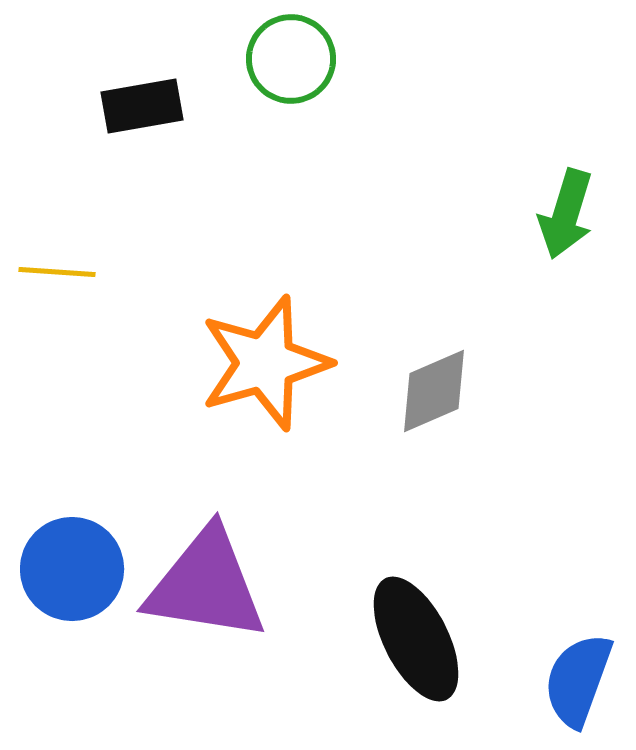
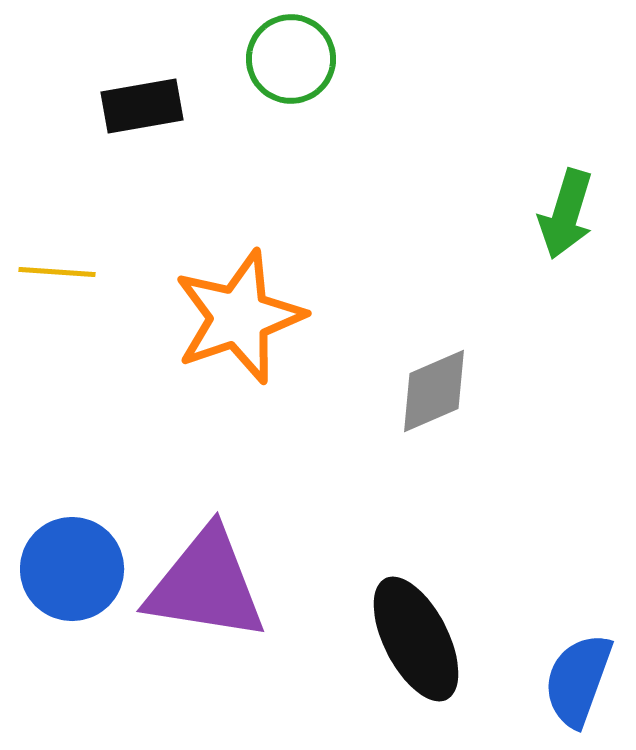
orange star: moved 26 px left, 46 px up; rotated 3 degrees counterclockwise
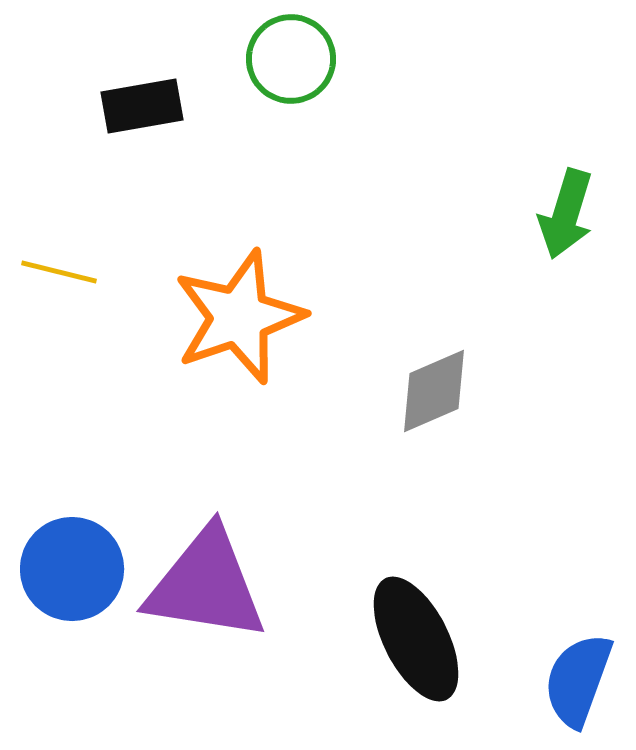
yellow line: moved 2 px right; rotated 10 degrees clockwise
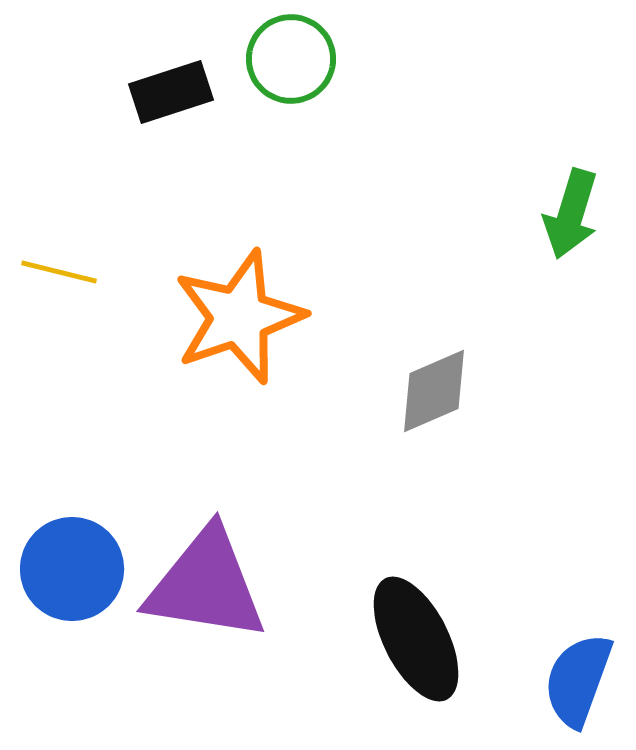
black rectangle: moved 29 px right, 14 px up; rotated 8 degrees counterclockwise
green arrow: moved 5 px right
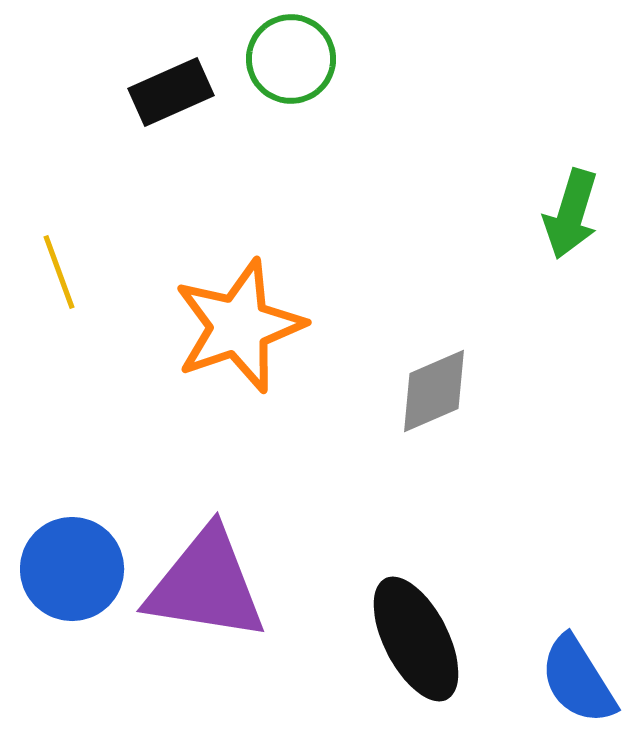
black rectangle: rotated 6 degrees counterclockwise
yellow line: rotated 56 degrees clockwise
orange star: moved 9 px down
blue semicircle: rotated 52 degrees counterclockwise
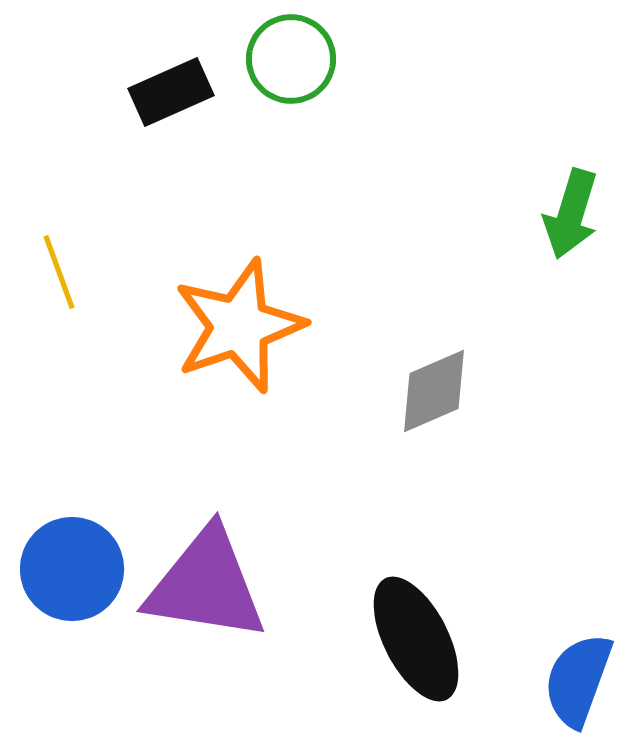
blue semicircle: rotated 52 degrees clockwise
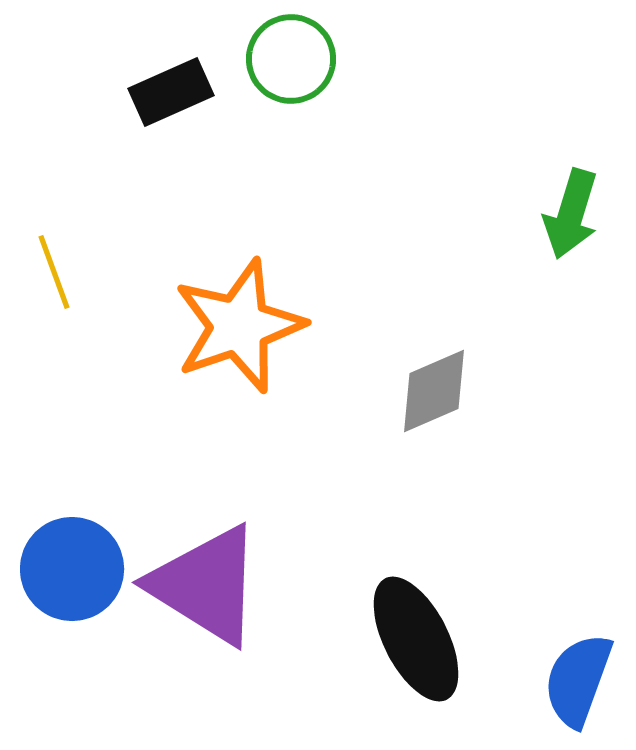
yellow line: moved 5 px left
purple triangle: rotated 23 degrees clockwise
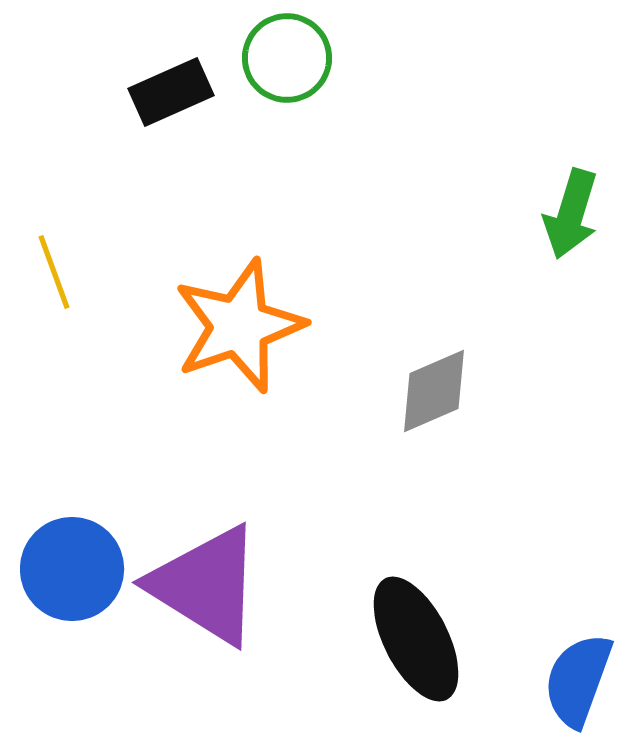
green circle: moved 4 px left, 1 px up
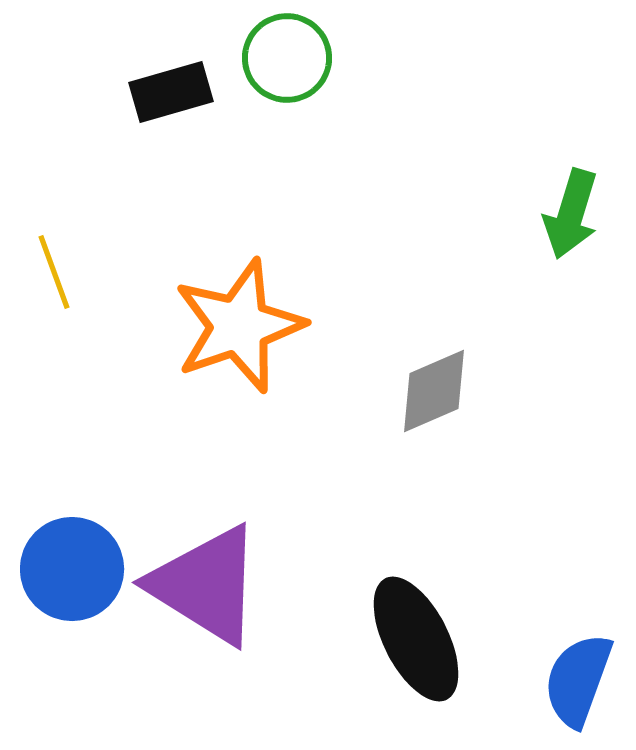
black rectangle: rotated 8 degrees clockwise
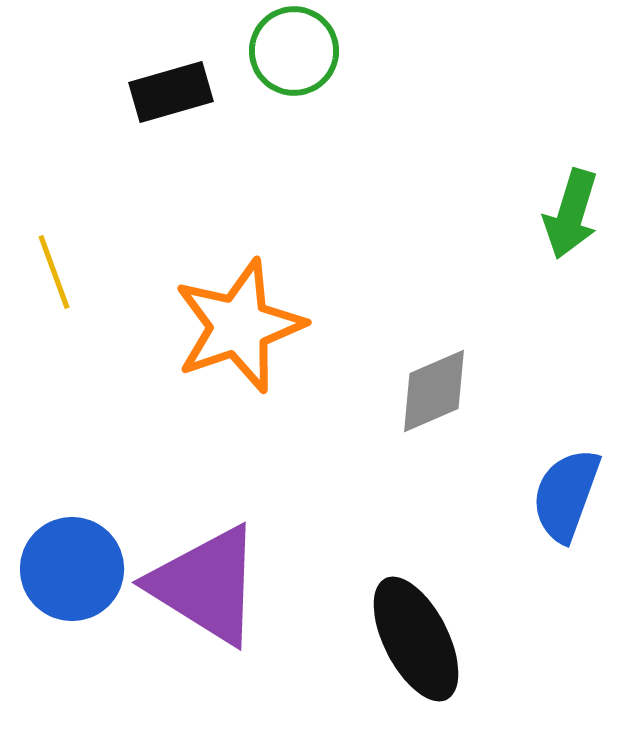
green circle: moved 7 px right, 7 px up
blue semicircle: moved 12 px left, 185 px up
